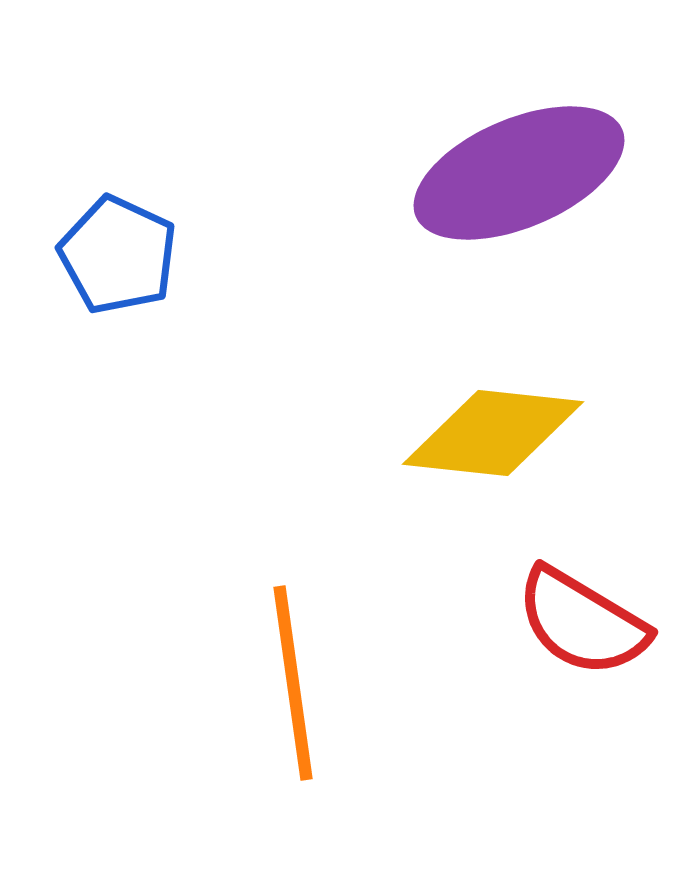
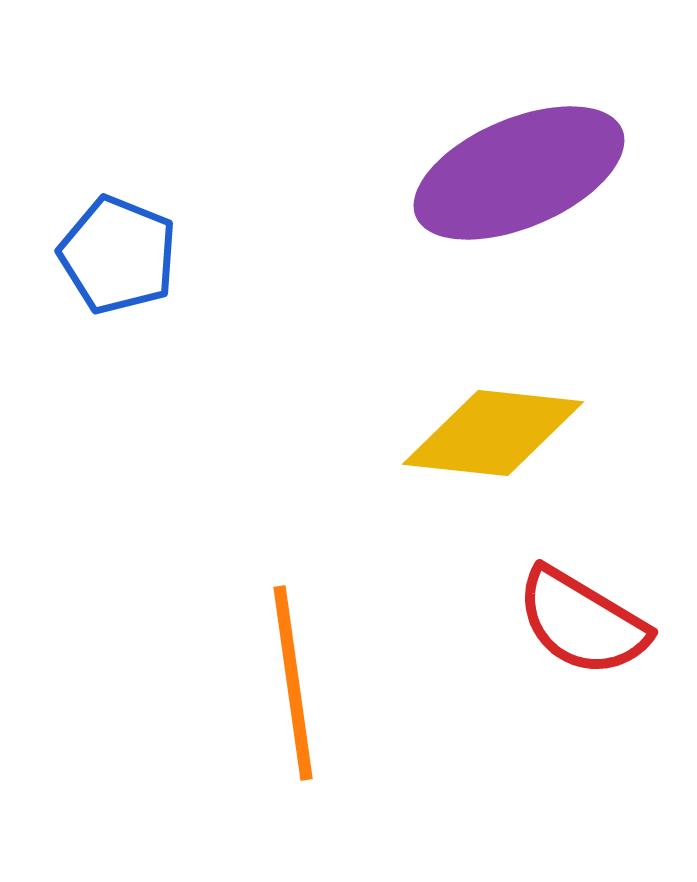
blue pentagon: rotated 3 degrees counterclockwise
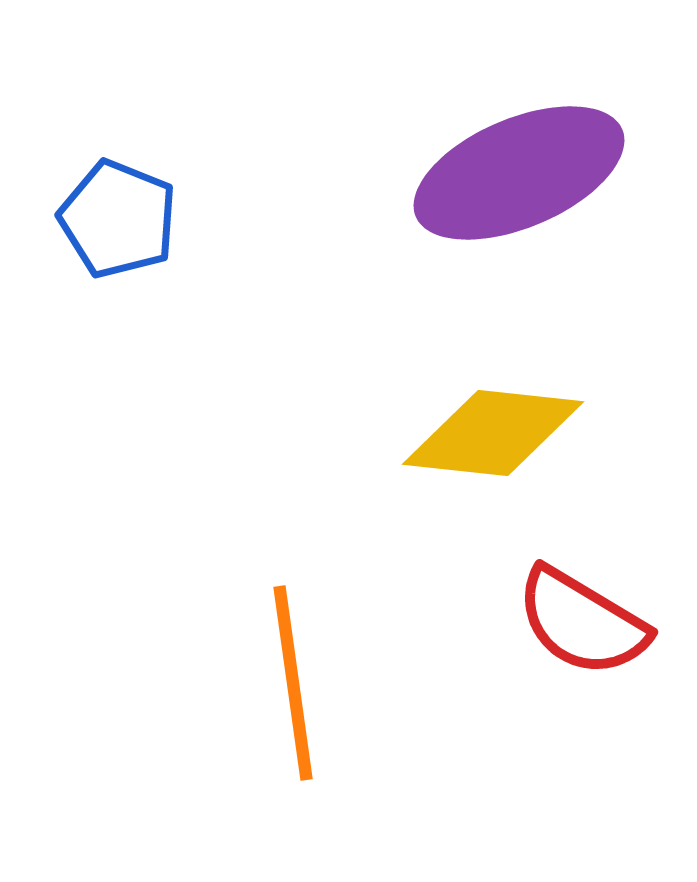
blue pentagon: moved 36 px up
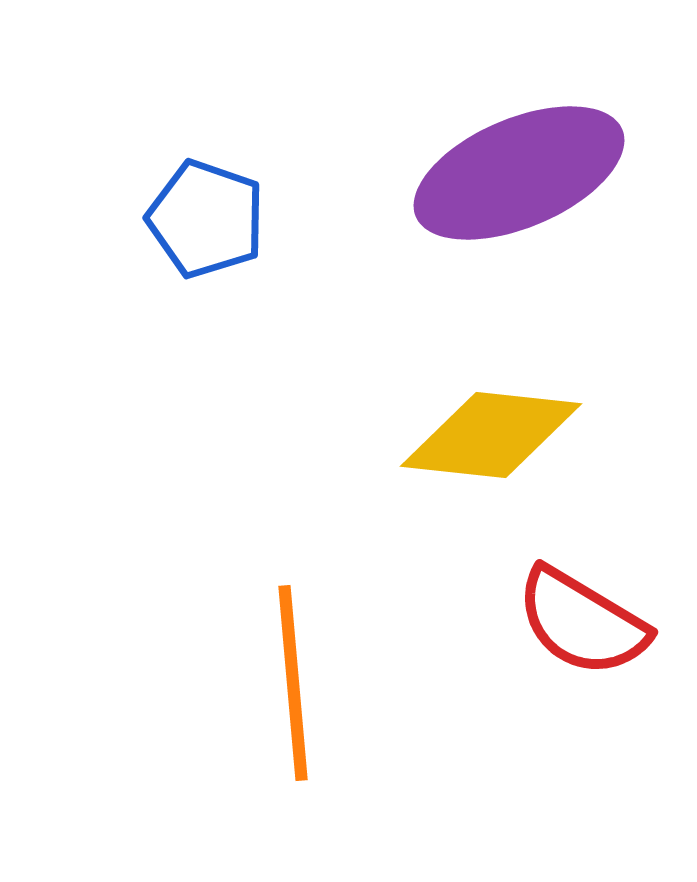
blue pentagon: moved 88 px right; rotated 3 degrees counterclockwise
yellow diamond: moved 2 px left, 2 px down
orange line: rotated 3 degrees clockwise
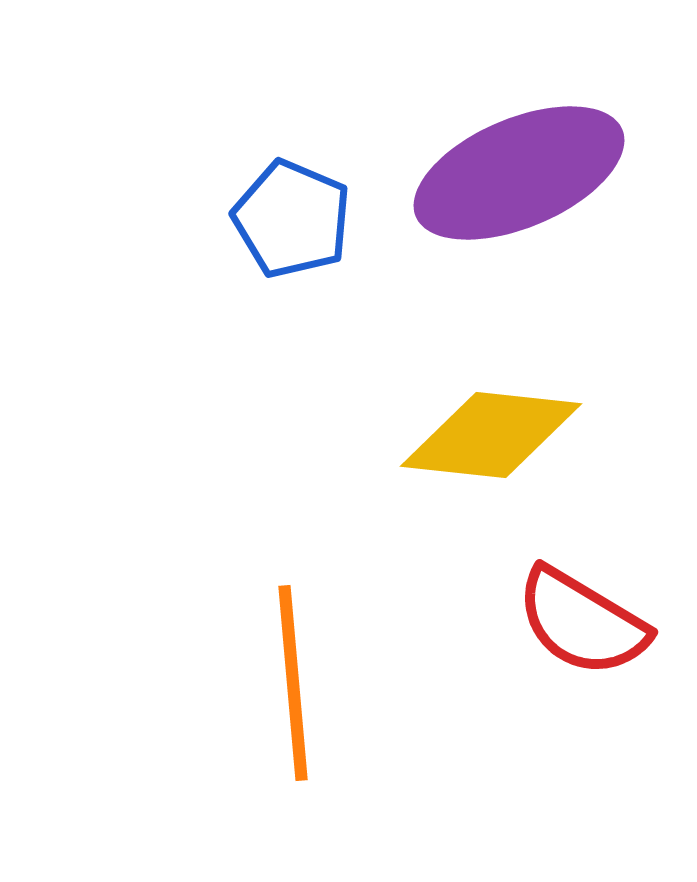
blue pentagon: moved 86 px right; rotated 4 degrees clockwise
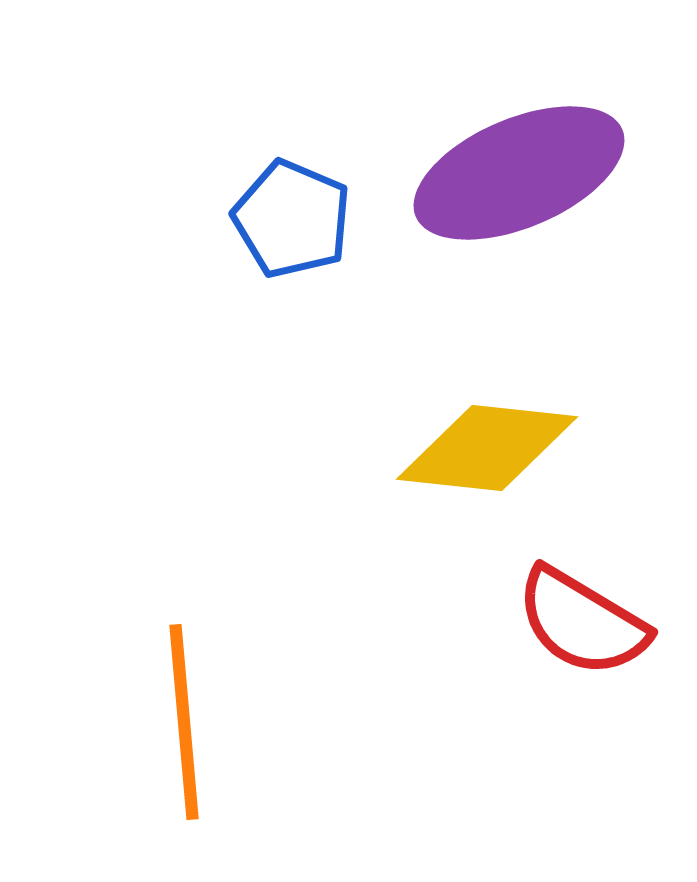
yellow diamond: moved 4 px left, 13 px down
orange line: moved 109 px left, 39 px down
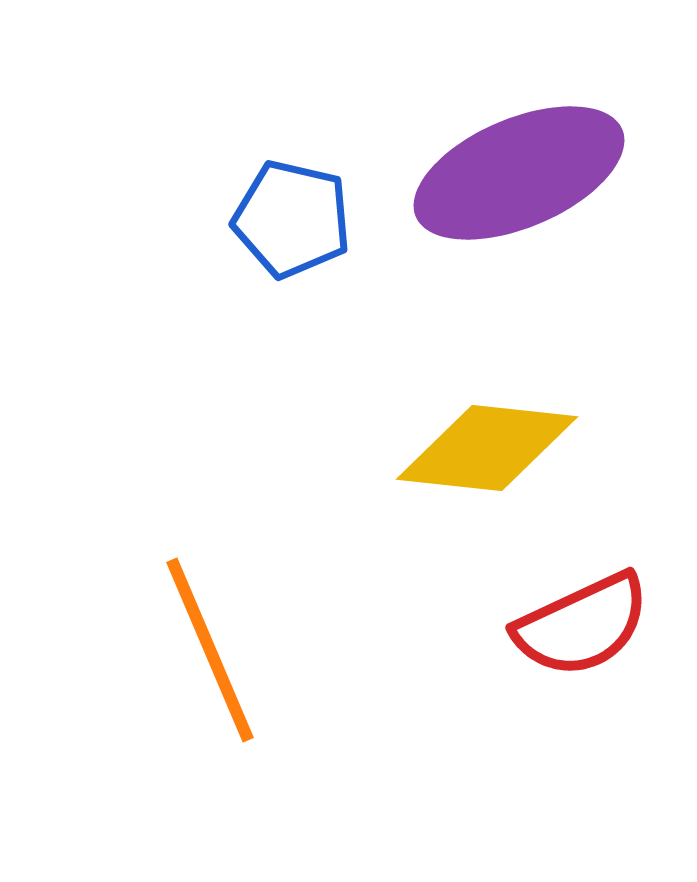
blue pentagon: rotated 10 degrees counterclockwise
red semicircle: moved 3 px down; rotated 56 degrees counterclockwise
orange line: moved 26 px right, 72 px up; rotated 18 degrees counterclockwise
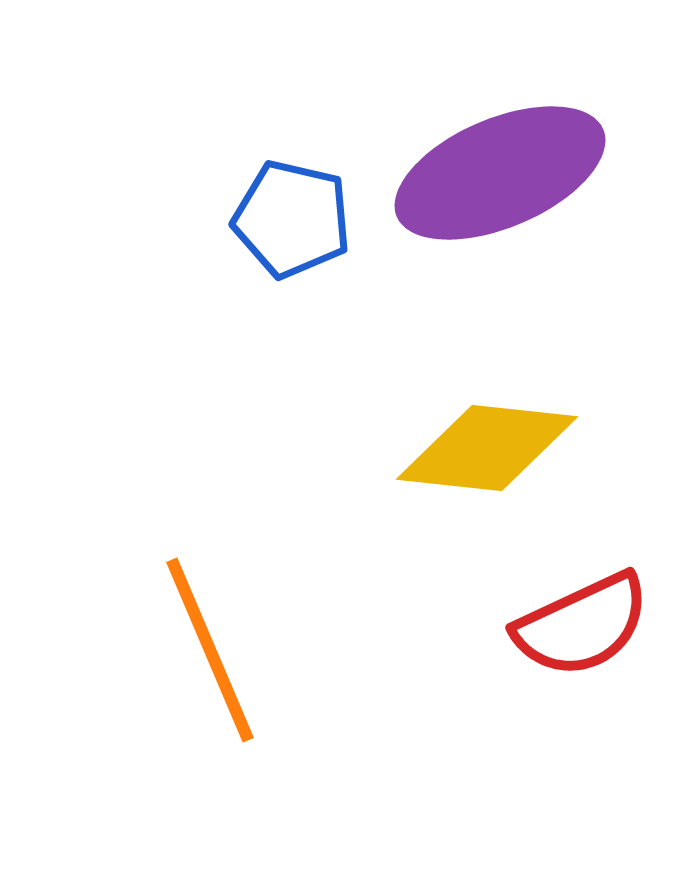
purple ellipse: moved 19 px left
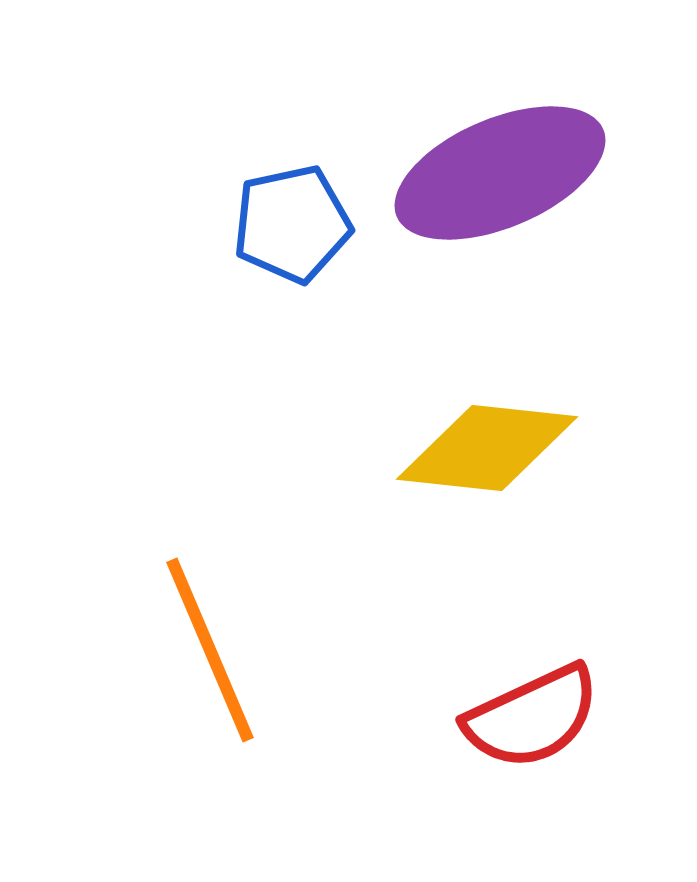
blue pentagon: moved 5 px down; rotated 25 degrees counterclockwise
red semicircle: moved 50 px left, 92 px down
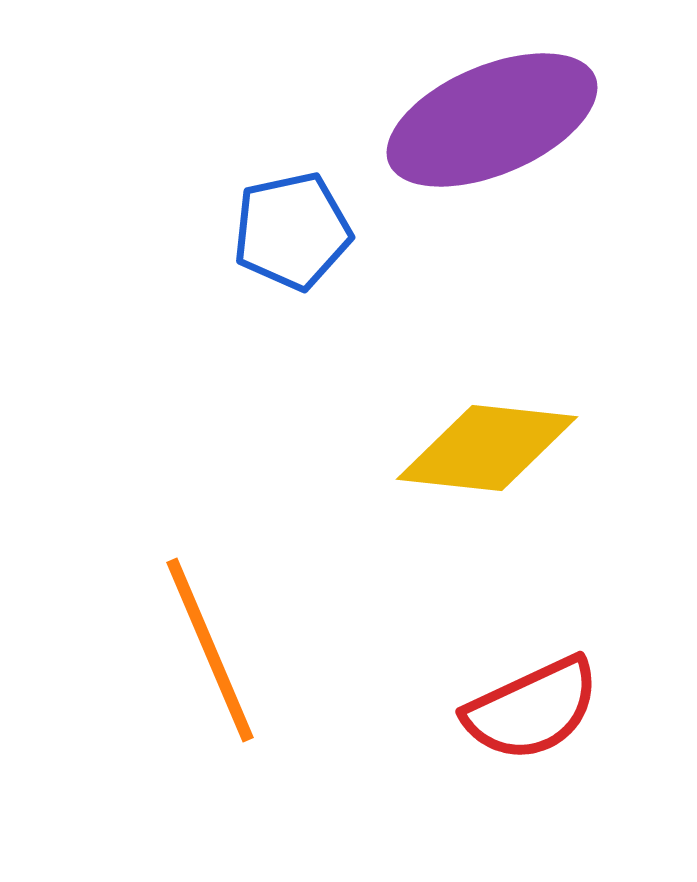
purple ellipse: moved 8 px left, 53 px up
blue pentagon: moved 7 px down
red semicircle: moved 8 px up
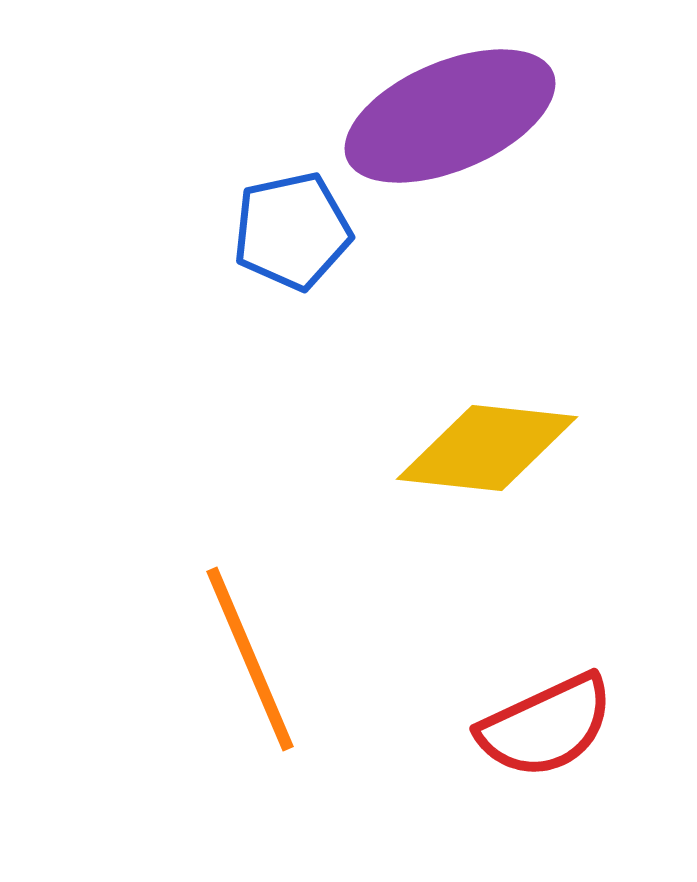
purple ellipse: moved 42 px left, 4 px up
orange line: moved 40 px right, 9 px down
red semicircle: moved 14 px right, 17 px down
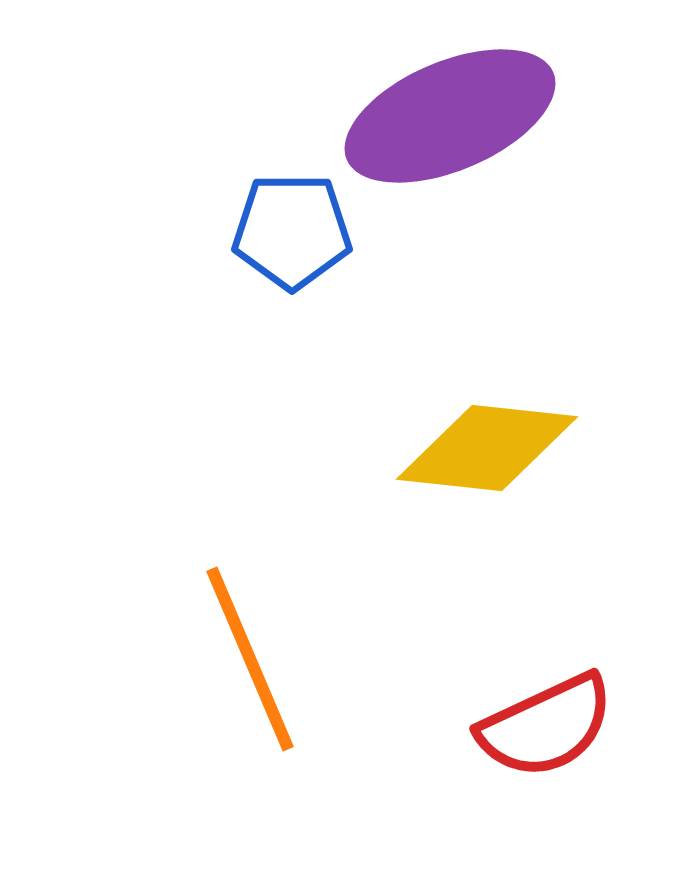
blue pentagon: rotated 12 degrees clockwise
